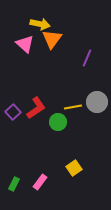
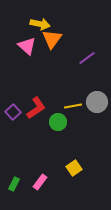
pink triangle: moved 2 px right, 2 px down
purple line: rotated 30 degrees clockwise
yellow line: moved 1 px up
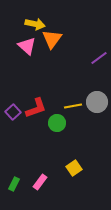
yellow arrow: moved 5 px left
purple line: moved 12 px right
red L-shape: rotated 15 degrees clockwise
green circle: moved 1 px left, 1 px down
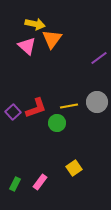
yellow line: moved 4 px left
green rectangle: moved 1 px right
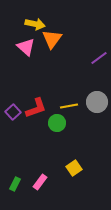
pink triangle: moved 1 px left, 1 px down
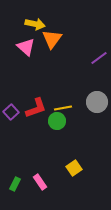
yellow line: moved 6 px left, 2 px down
purple square: moved 2 px left
green circle: moved 2 px up
pink rectangle: rotated 70 degrees counterclockwise
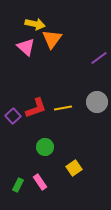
purple square: moved 2 px right, 4 px down
green circle: moved 12 px left, 26 px down
green rectangle: moved 3 px right, 1 px down
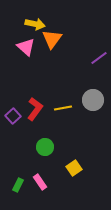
gray circle: moved 4 px left, 2 px up
red L-shape: moved 1 px left, 1 px down; rotated 35 degrees counterclockwise
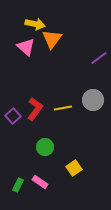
pink rectangle: rotated 21 degrees counterclockwise
